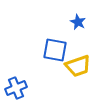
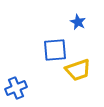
blue square: rotated 15 degrees counterclockwise
yellow trapezoid: moved 4 px down
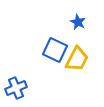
blue square: rotated 30 degrees clockwise
yellow trapezoid: moved 1 px left, 11 px up; rotated 44 degrees counterclockwise
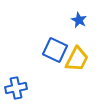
blue star: moved 1 px right, 2 px up
blue cross: rotated 10 degrees clockwise
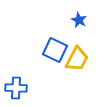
blue cross: rotated 15 degrees clockwise
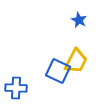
blue square: moved 3 px right, 21 px down
yellow trapezoid: moved 1 px left, 2 px down
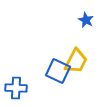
blue star: moved 7 px right
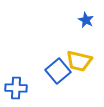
yellow trapezoid: moved 3 px right; rotated 76 degrees clockwise
blue square: rotated 25 degrees clockwise
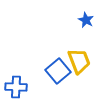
yellow trapezoid: rotated 124 degrees counterclockwise
blue cross: moved 1 px up
